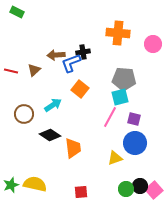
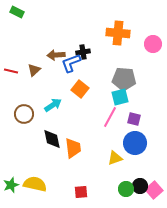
black diamond: moved 2 px right, 4 px down; rotated 45 degrees clockwise
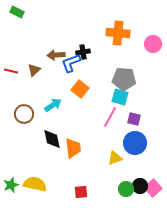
cyan square: rotated 30 degrees clockwise
pink square: moved 1 px left, 2 px up
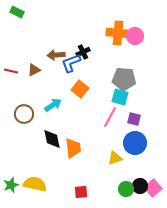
pink circle: moved 18 px left, 8 px up
black cross: rotated 16 degrees counterclockwise
brown triangle: rotated 16 degrees clockwise
